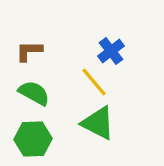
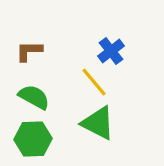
green semicircle: moved 4 px down
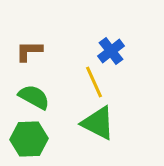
yellow line: rotated 16 degrees clockwise
green hexagon: moved 4 px left
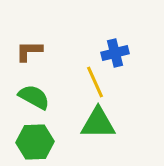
blue cross: moved 4 px right, 2 px down; rotated 24 degrees clockwise
yellow line: moved 1 px right
green triangle: rotated 27 degrees counterclockwise
green hexagon: moved 6 px right, 3 px down
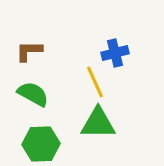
green semicircle: moved 1 px left, 3 px up
green hexagon: moved 6 px right, 2 px down
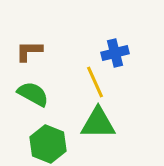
green hexagon: moved 7 px right; rotated 24 degrees clockwise
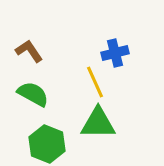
brown L-shape: rotated 56 degrees clockwise
green hexagon: moved 1 px left
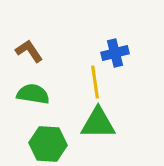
yellow line: rotated 16 degrees clockwise
green semicircle: rotated 20 degrees counterclockwise
green hexagon: moved 1 px right; rotated 18 degrees counterclockwise
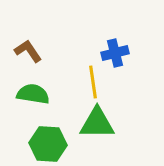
brown L-shape: moved 1 px left
yellow line: moved 2 px left
green triangle: moved 1 px left
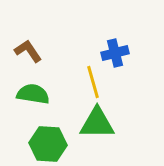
yellow line: rotated 8 degrees counterclockwise
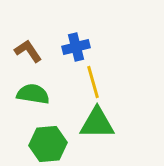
blue cross: moved 39 px left, 6 px up
green hexagon: rotated 9 degrees counterclockwise
